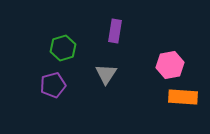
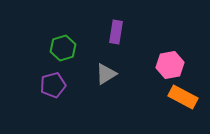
purple rectangle: moved 1 px right, 1 px down
gray triangle: rotated 25 degrees clockwise
orange rectangle: rotated 24 degrees clockwise
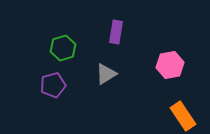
orange rectangle: moved 19 px down; rotated 28 degrees clockwise
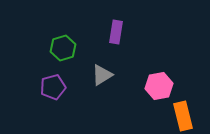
pink hexagon: moved 11 px left, 21 px down
gray triangle: moved 4 px left, 1 px down
purple pentagon: moved 2 px down
orange rectangle: rotated 20 degrees clockwise
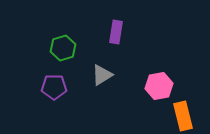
purple pentagon: moved 1 px right; rotated 15 degrees clockwise
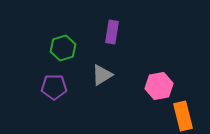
purple rectangle: moved 4 px left
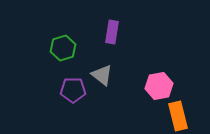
gray triangle: rotated 50 degrees counterclockwise
purple pentagon: moved 19 px right, 3 px down
orange rectangle: moved 5 px left
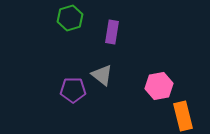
green hexagon: moved 7 px right, 30 px up
orange rectangle: moved 5 px right
